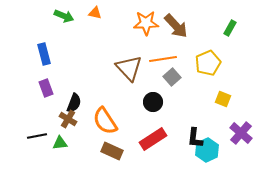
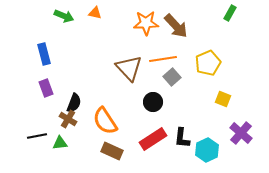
green rectangle: moved 15 px up
black L-shape: moved 13 px left
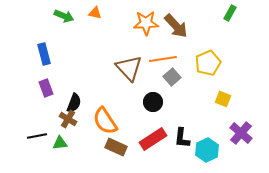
brown rectangle: moved 4 px right, 4 px up
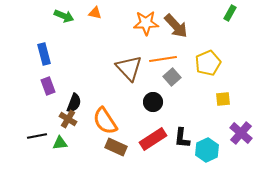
purple rectangle: moved 2 px right, 2 px up
yellow square: rotated 28 degrees counterclockwise
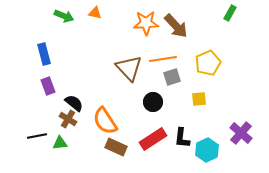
gray square: rotated 24 degrees clockwise
yellow square: moved 24 px left
black semicircle: rotated 72 degrees counterclockwise
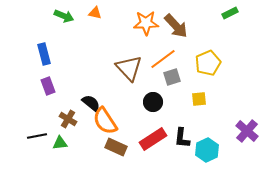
green rectangle: rotated 35 degrees clockwise
orange line: rotated 28 degrees counterclockwise
black semicircle: moved 17 px right
purple cross: moved 6 px right, 2 px up
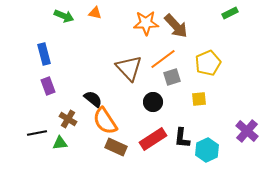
black semicircle: moved 2 px right, 4 px up
black line: moved 3 px up
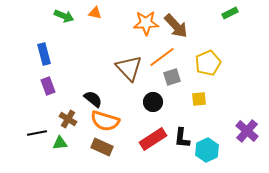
orange line: moved 1 px left, 2 px up
orange semicircle: rotated 40 degrees counterclockwise
brown rectangle: moved 14 px left
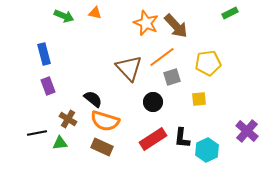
orange star: rotated 25 degrees clockwise
yellow pentagon: rotated 15 degrees clockwise
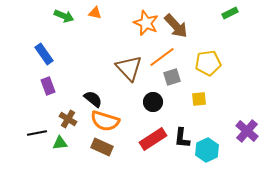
blue rectangle: rotated 20 degrees counterclockwise
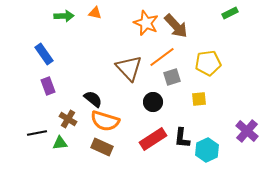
green arrow: rotated 24 degrees counterclockwise
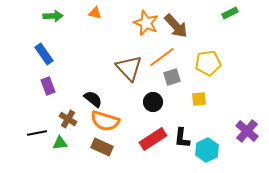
green arrow: moved 11 px left
